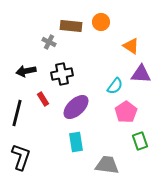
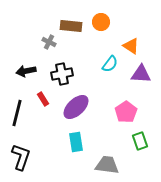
cyan semicircle: moved 5 px left, 22 px up
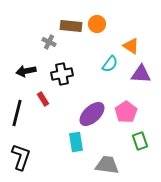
orange circle: moved 4 px left, 2 px down
purple ellipse: moved 16 px right, 7 px down
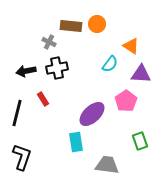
black cross: moved 5 px left, 6 px up
pink pentagon: moved 11 px up
black L-shape: moved 1 px right
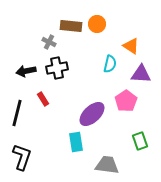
cyan semicircle: rotated 24 degrees counterclockwise
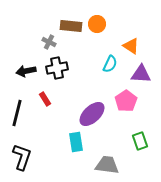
cyan semicircle: rotated 12 degrees clockwise
red rectangle: moved 2 px right
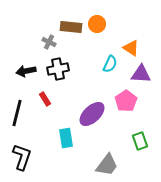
brown rectangle: moved 1 px down
orange triangle: moved 2 px down
black cross: moved 1 px right, 1 px down
cyan rectangle: moved 10 px left, 4 px up
gray trapezoid: rotated 120 degrees clockwise
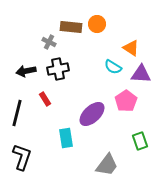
cyan semicircle: moved 3 px right, 3 px down; rotated 96 degrees clockwise
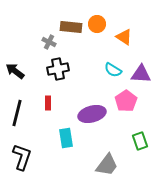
orange triangle: moved 7 px left, 11 px up
cyan semicircle: moved 3 px down
black arrow: moved 11 px left; rotated 48 degrees clockwise
red rectangle: moved 3 px right, 4 px down; rotated 32 degrees clockwise
purple ellipse: rotated 28 degrees clockwise
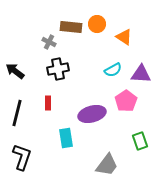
cyan semicircle: rotated 60 degrees counterclockwise
